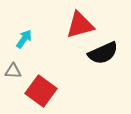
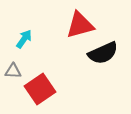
red square: moved 1 px left, 2 px up; rotated 20 degrees clockwise
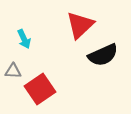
red triangle: rotated 28 degrees counterclockwise
cyan arrow: rotated 120 degrees clockwise
black semicircle: moved 2 px down
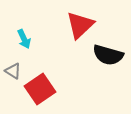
black semicircle: moved 5 px right; rotated 40 degrees clockwise
gray triangle: rotated 30 degrees clockwise
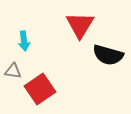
red triangle: rotated 16 degrees counterclockwise
cyan arrow: moved 2 px down; rotated 18 degrees clockwise
gray triangle: rotated 24 degrees counterclockwise
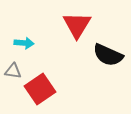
red triangle: moved 3 px left
cyan arrow: moved 2 px down; rotated 78 degrees counterclockwise
black semicircle: rotated 8 degrees clockwise
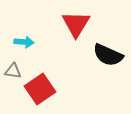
red triangle: moved 1 px left, 1 px up
cyan arrow: moved 1 px up
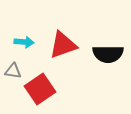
red triangle: moved 13 px left, 21 px down; rotated 40 degrees clockwise
black semicircle: moved 1 px up; rotated 24 degrees counterclockwise
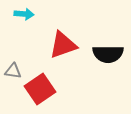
cyan arrow: moved 28 px up
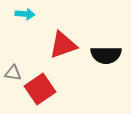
cyan arrow: moved 1 px right
black semicircle: moved 2 px left, 1 px down
gray triangle: moved 2 px down
